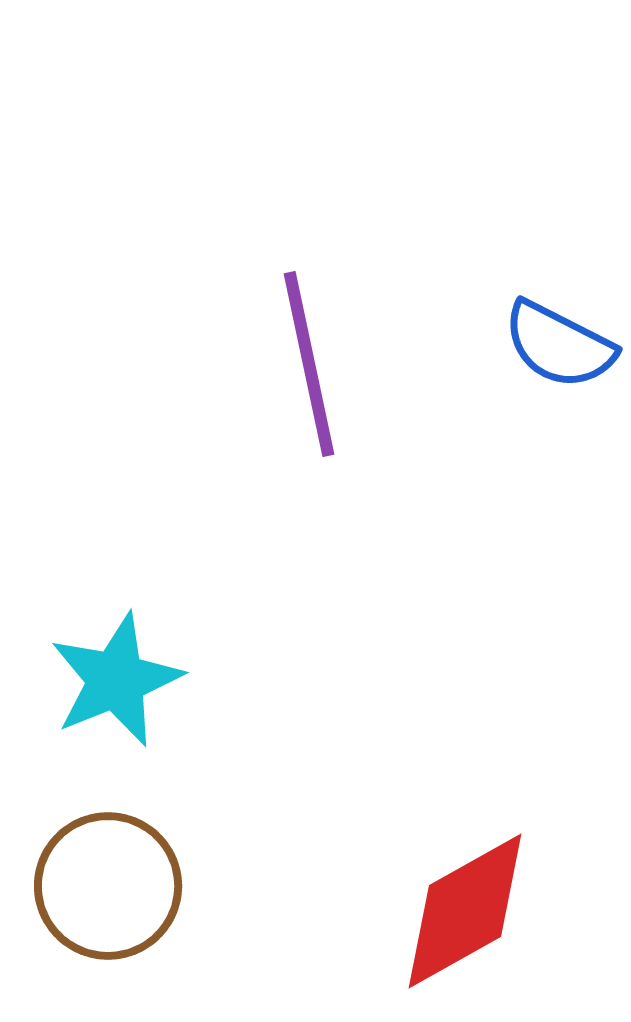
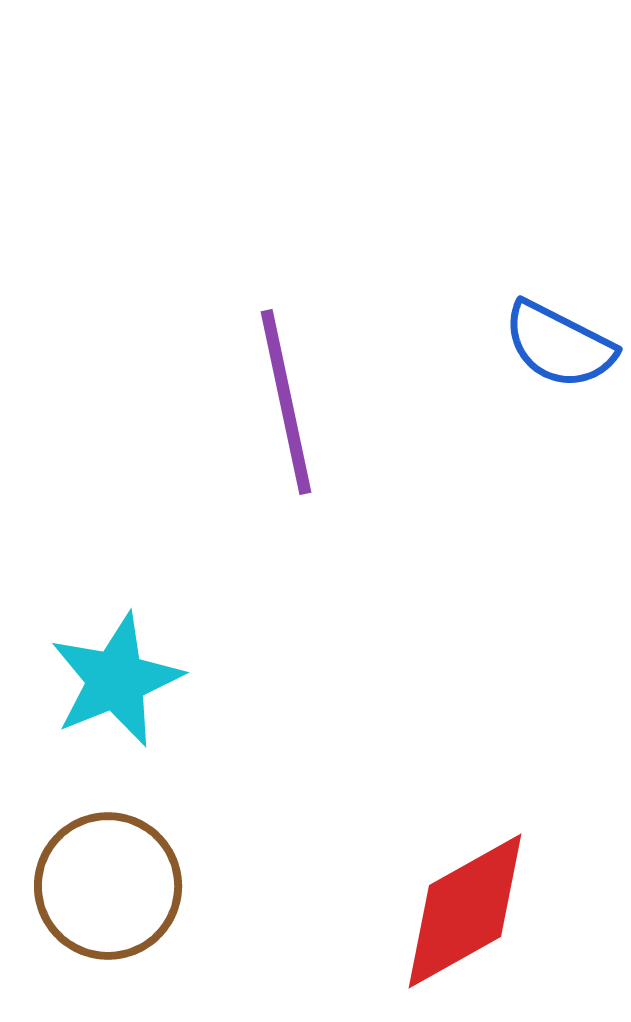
purple line: moved 23 px left, 38 px down
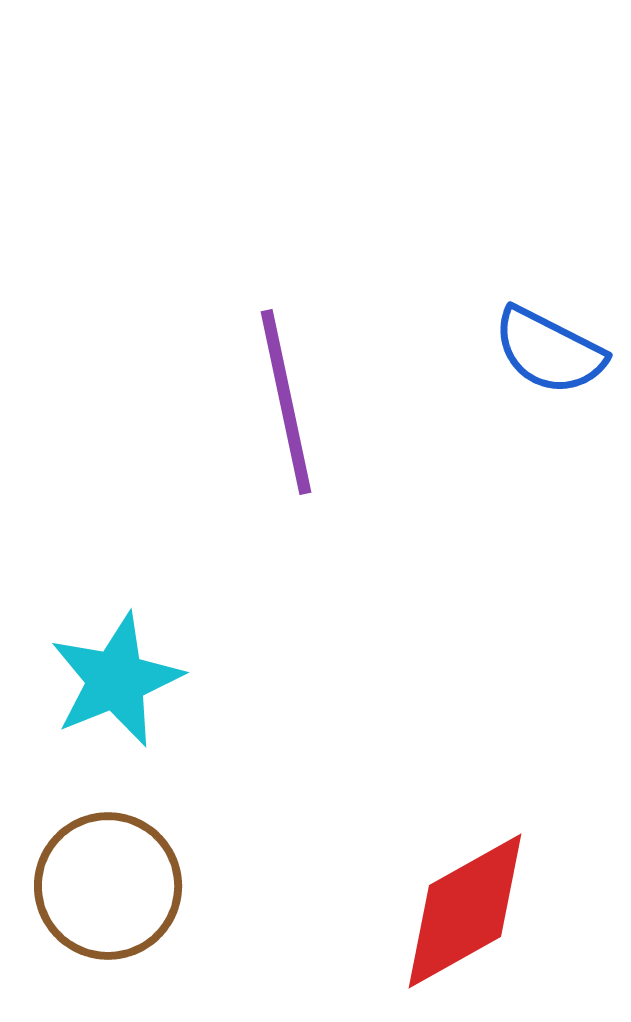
blue semicircle: moved 10 px left, 6 px down
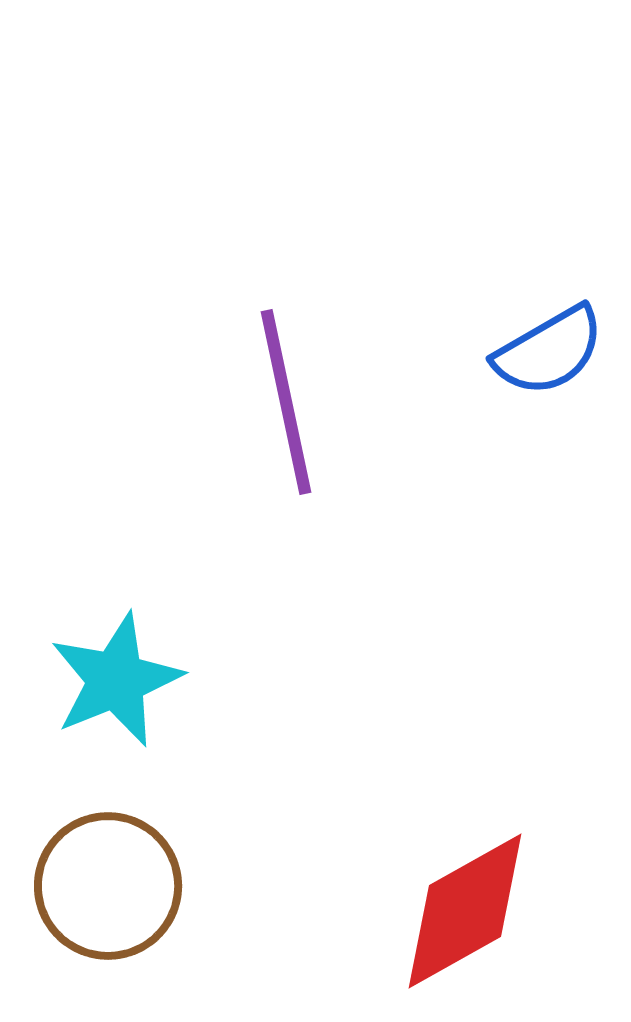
blue semicircle: rotated 57 degrees counterclockwise
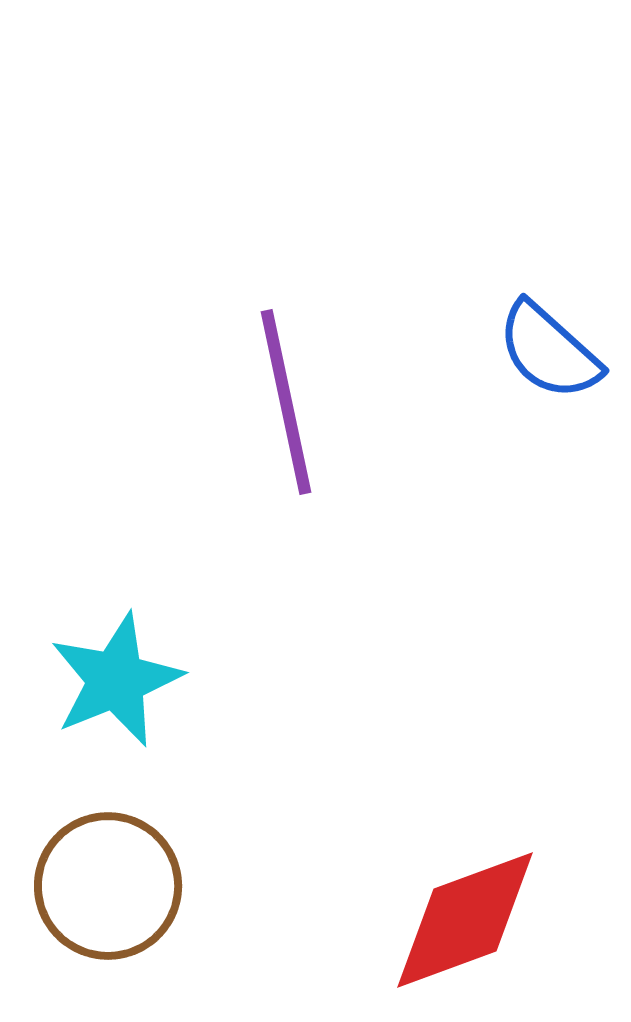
blue semicircle: rotated 72 degrees clockwise
red diamond: moved 9 px down; rotated 9 degrees clockwise
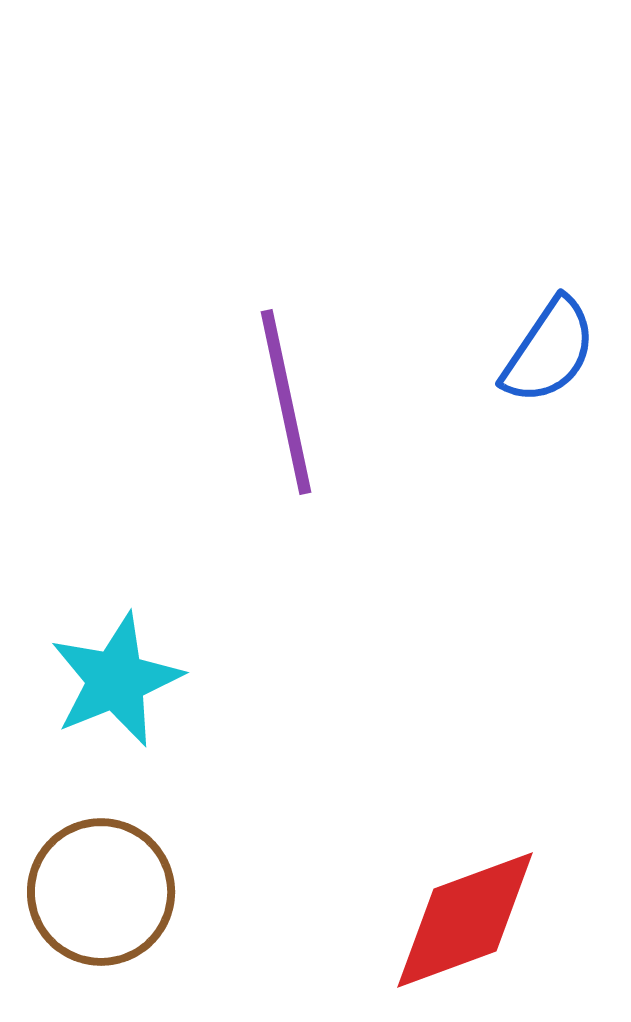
blue semicircle: rotated 98 degrees counterclockwise
brown circle: moved 7 px left, 6 px down
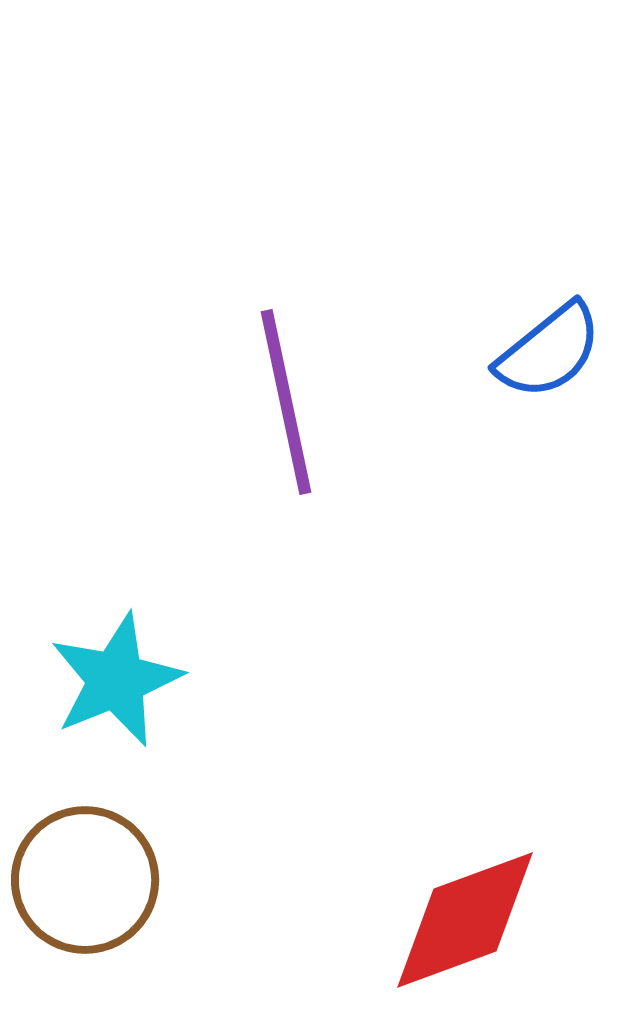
blue semicircle: rotated 17 degrees clockwise
brown circle: moved 16 px left, 12 px up
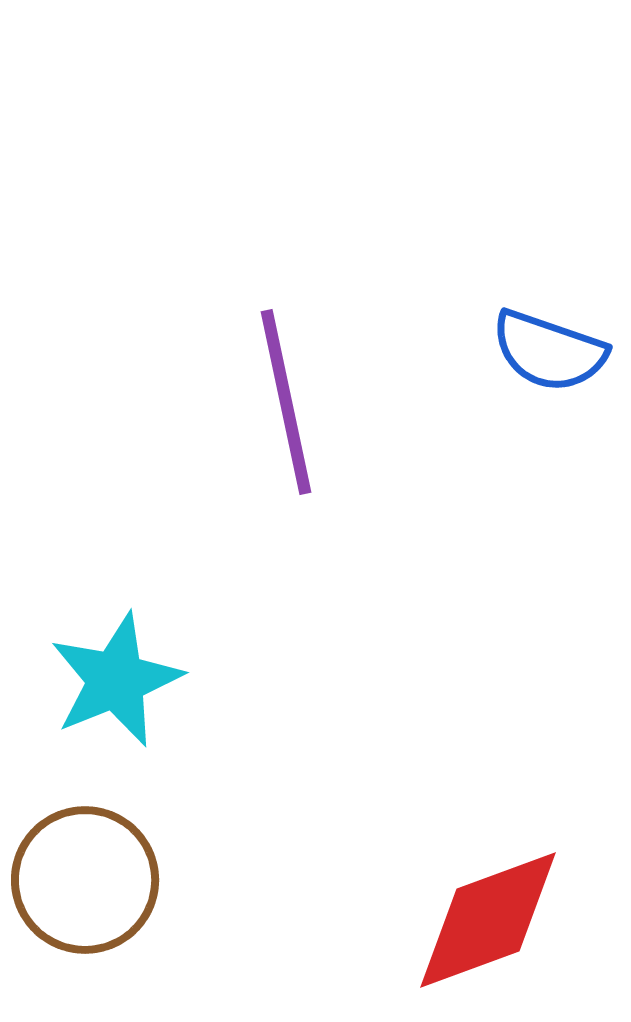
blue semicircle: rotated 58 degrees clockwise
red diamond: moved 23 px right
